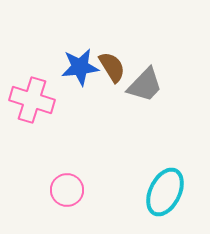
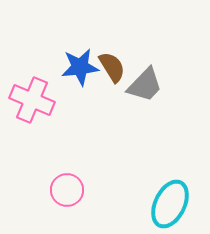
pink cross: rotated 6 degrees clockwise
cyan ellipse: moved 5 px right, 12 px down
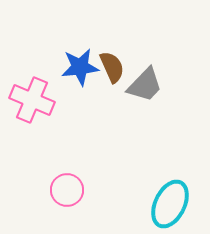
brown semicircle: rotated 8 degrees clockwise
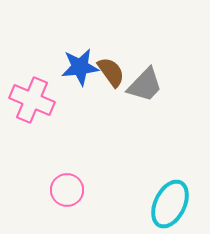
brown semicircle: moved 1 px left, 5 px down; rotated 12 degrees counterclockwise
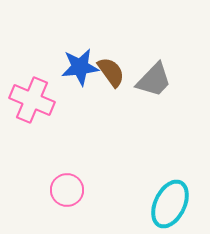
gray trapezoid: moved 9 px right, 5 px up
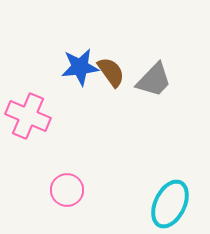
pink cross: moved 4 px left, 16 px down
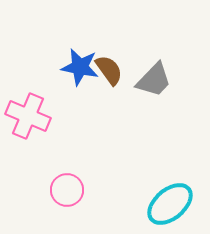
blue star: rotated 18 degrees clockwise
brown semicircle: moved 2 px left, 2 px up
cyan ellipse: rotated 24 degrees clockwise
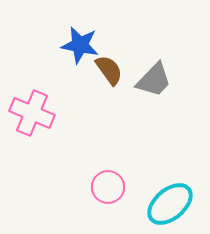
blue star: moved 22 px up
pink cross: moved 4 px right, 3 px up
pink circle: moved 41 px right, 3 px up
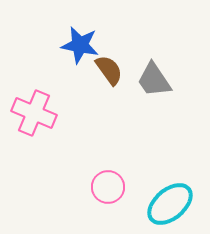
gray trapezoid: rotated 102 degrees clockwise
pink cross: moved 2 px right
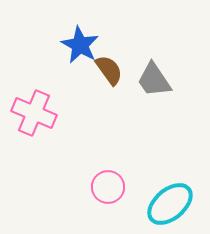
blue star: rotated 18 degrees clockwise
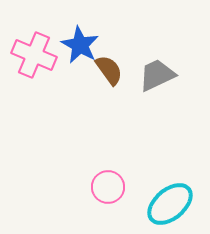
gray trapezoid: moved 3 px right, 5 px up; rotated 99 degrees clockwise
pink cross: moved 58 px up
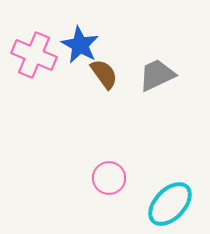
brown semicircle: moved 5 px left, 4 px down
pink circle: moved 1 px right, 9 px up
cyan ellipse: rotated 6 degrees counterclockwise
